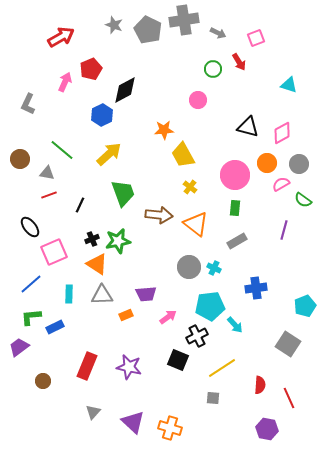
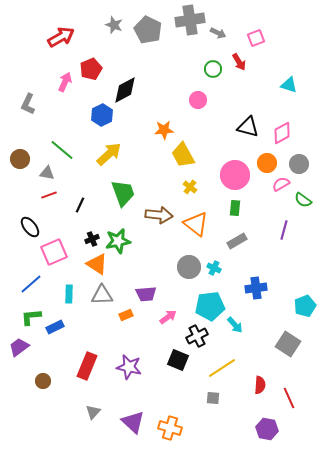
gray cross at (184, 20): moved 6 px right
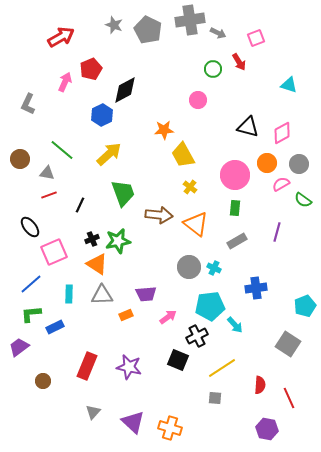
purple line at (284, 230): moved 7 px left, 2 px down
green L-shape at (31, 317): moved 3 px up
gray square at (213, 398): moved 2 px right
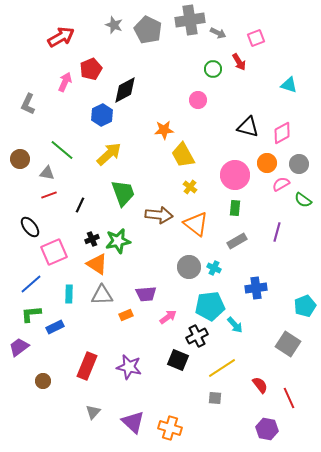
red semicircle at (260, 385): rotated 42 degrees counterclockwise
